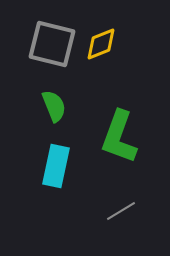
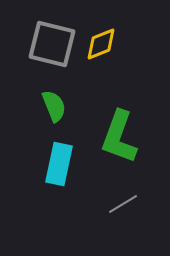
cyan rectangle: moved 3 px right, 2 px up
gray line: moved 2 px right, 7 px up
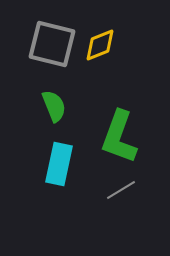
yellow diamond: moved 1 px left, 1 px down
gray line: moved 2 px left, 14 px up
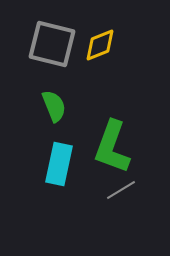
green L-shape: moved 7 px left, 10 px down
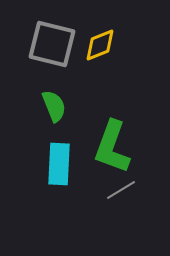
cyan rectangle: rotated 9 degrees counterclockwise
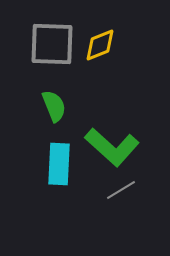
gray square: rotated 12 degrees counterclockwise
green L-shape: rotated 68 degrees counterclockwise
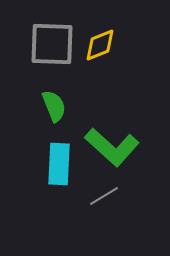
gray line: moved 17 px left, 6 px down
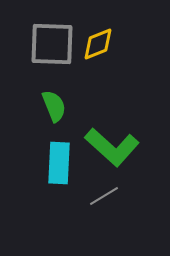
yellow diamond: moved 2 px left, 1 px up
cyan rectangle: moved 1 px up
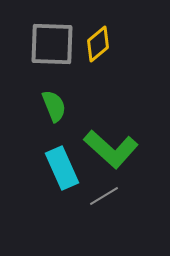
yellow diamond: rotated 18 degrees counterclockwise
green L-shape: moved 1 px left, 2 px down
cyan rectangle: moved 3 px right, 5 px down; rotated 27 degrees counterclockwise
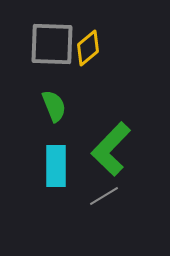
yellow diamond: moved 10 px left, 4 px down
green L-shape: rotated 92 degrees clockwise
cyan rectangle: moved 6 px left, 2 px up; rotated 24 degrees clockwise
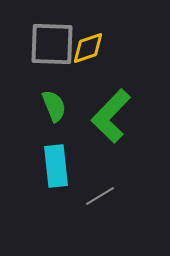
yellow diamond: rotated 21 degrees clockwise
green L-shape: moved 33 px up
cyan rectangle: rotated 6 degrees counterclockwise
gray line: moved 4 px left
